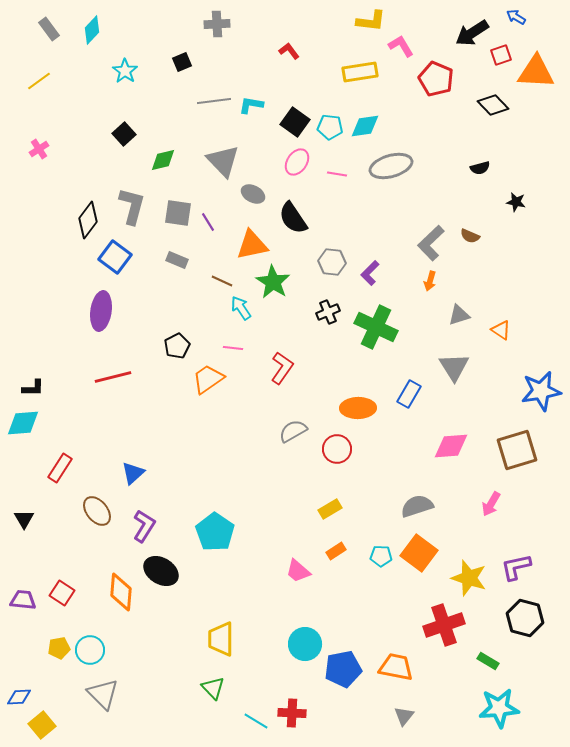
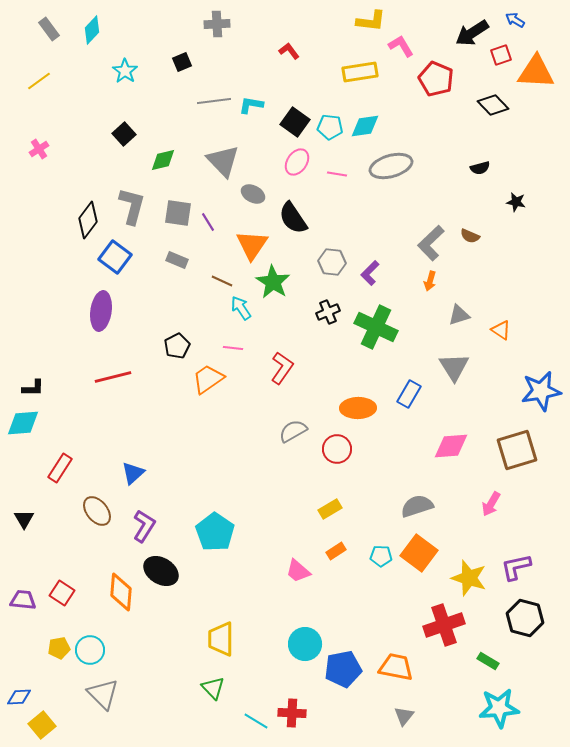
blue arrow at (516, 17): moved 1 px left, 3 px down
orange triangle at (252, 245): rotated 44 degrees counterclockwise
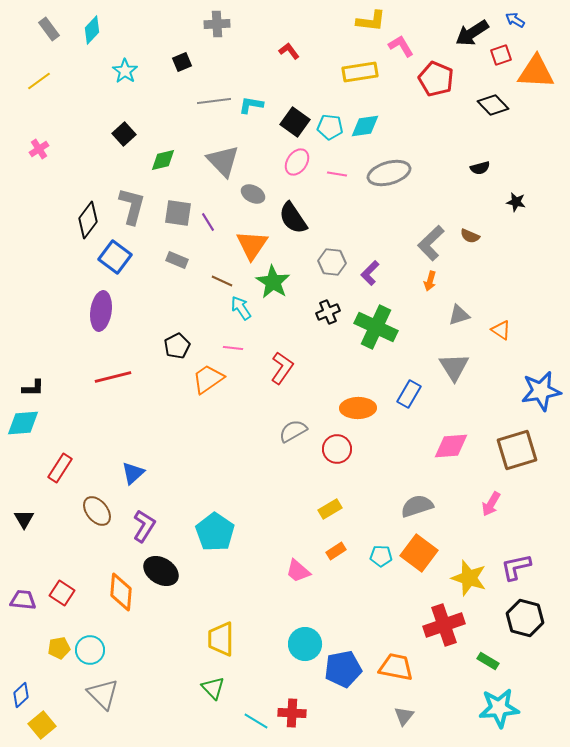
gray ellipse at (391, 166): moved 2 px left, 7 px down
blue diamond at (19, 697): moved 2 px right, 2 px up; rotated 40 degrees counterclockwise
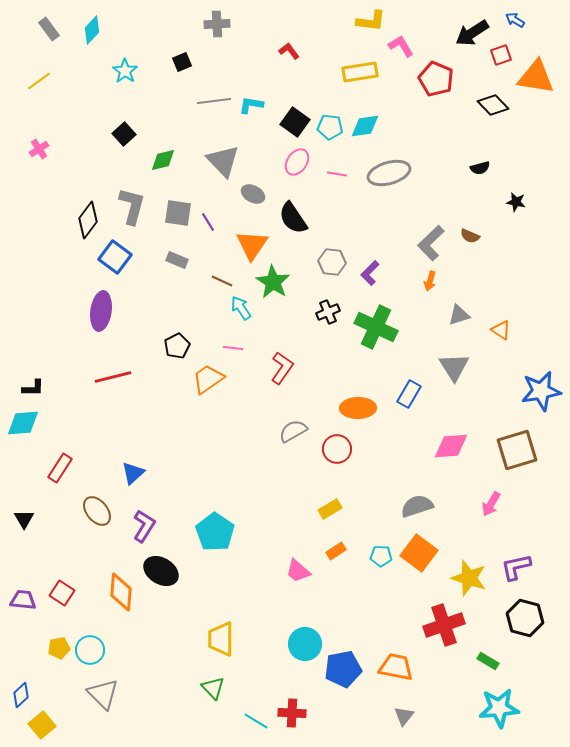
orange triangle at (536, 72): moved 5 px down; rotated 6 degrees clockwise
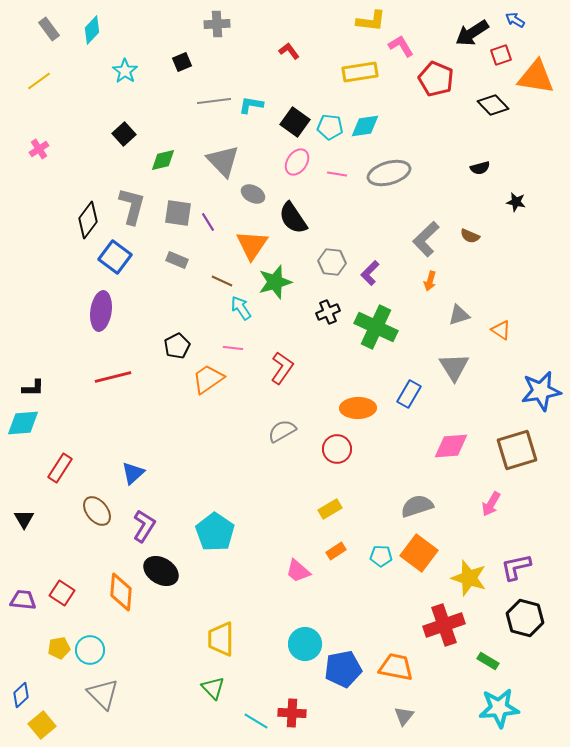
gray L-shape at (431, 243): moved 5 px left, 4 px up
green star at (273, 282): moved 2 px right; rotated 24 degrees clockwise
gray semicircle at (293, 431): moved 11 px left
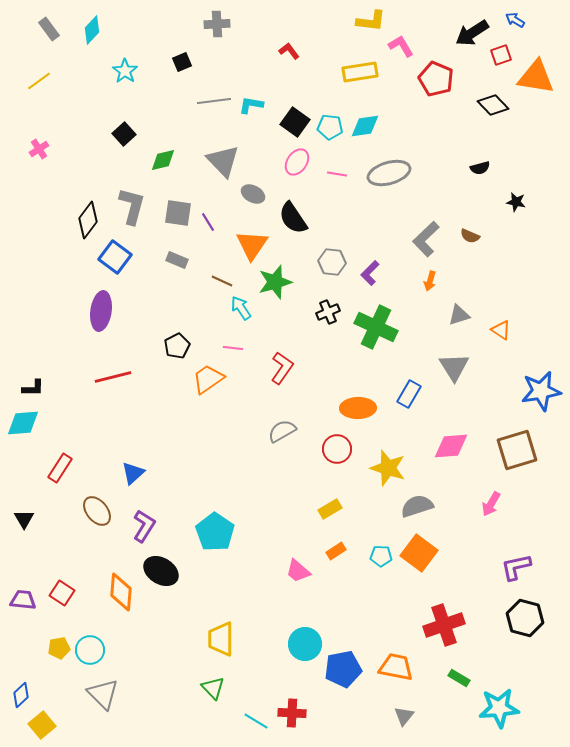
yellow star at (469, 578): moved 81 px left, 110 px up
green rectangle at (488, 661): moved 29 px left, 17 px down
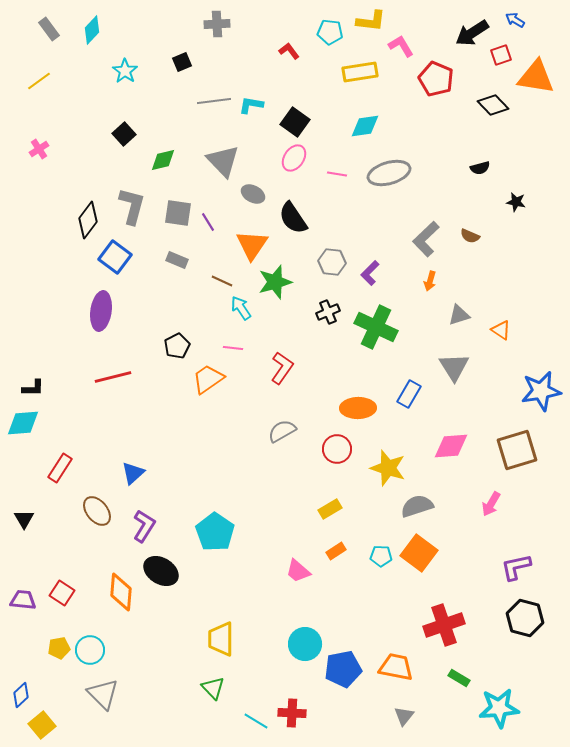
cyan pentagon at (330, 127): moved 95 px up
pink ellipse at (297, 162): moved 3 px left, 4 px up
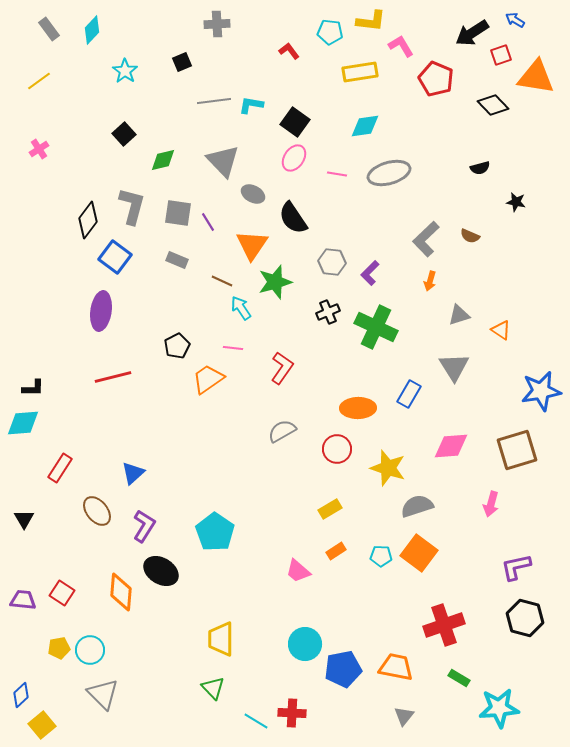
pink arrow at (491, 504): rotated 15 degrees counterclockwise
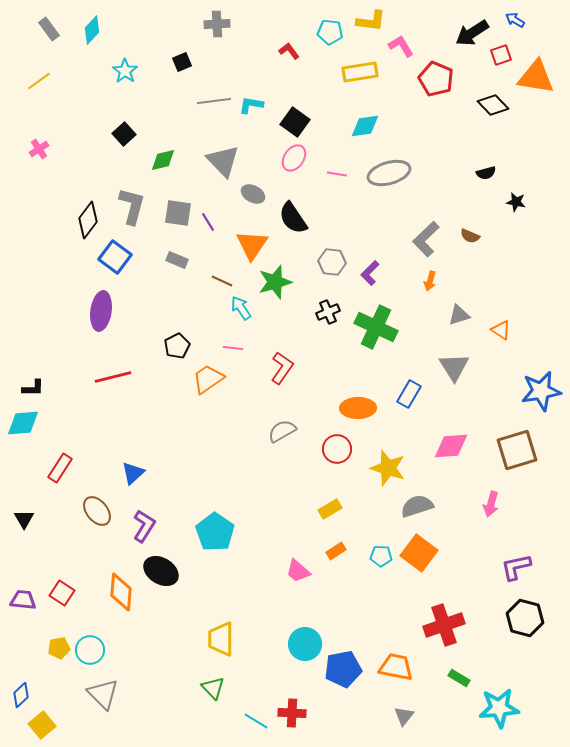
black semicircle at (480, 168): moved 6 px right, 5 px down
